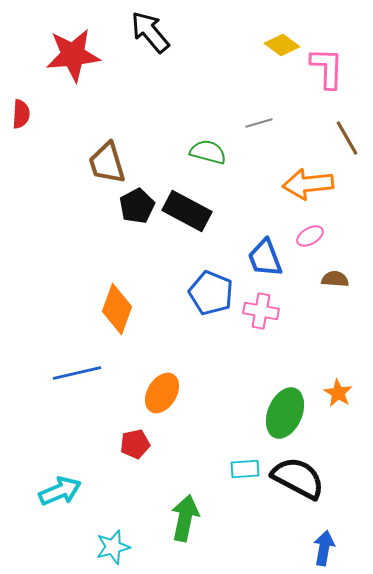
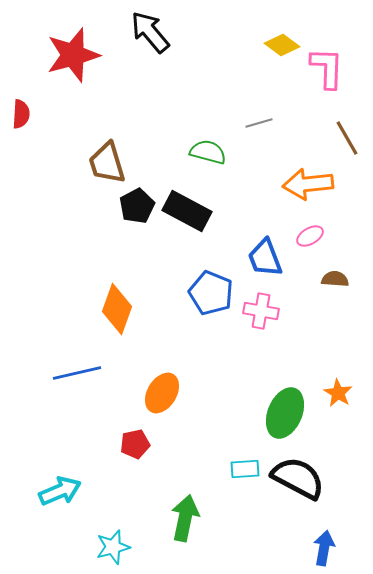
red star: rotated 10 degrees counterclockwise
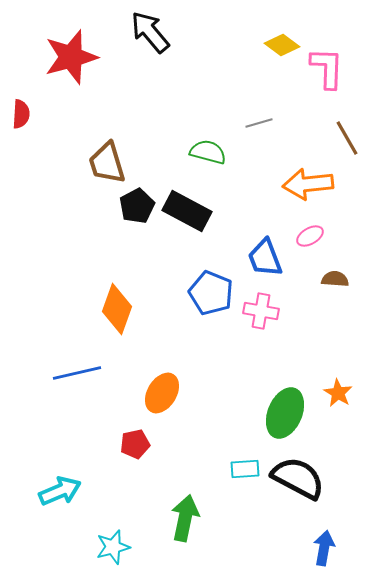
red star: moved 2 px left, 2 px down
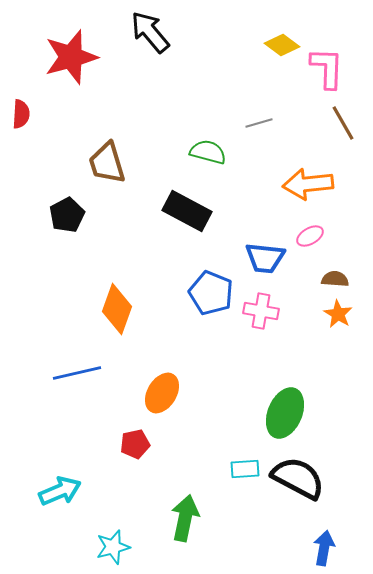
brown line: moved 4 px left, 15 px up
black pentagon: moved 70 px left, 9 px down
blue trapezoid: rotated 63 degrees counterclockwise
orange star: moved 79 px up
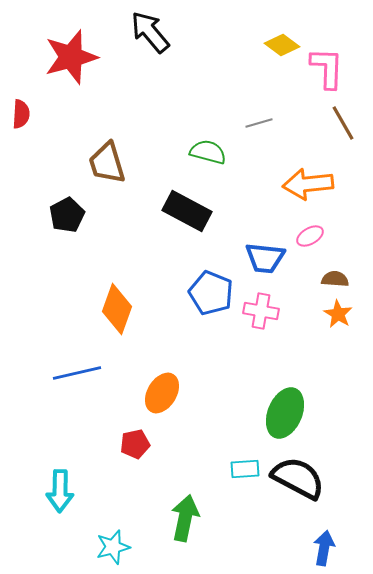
cyan arrow: rotated 114 degrees clockwise
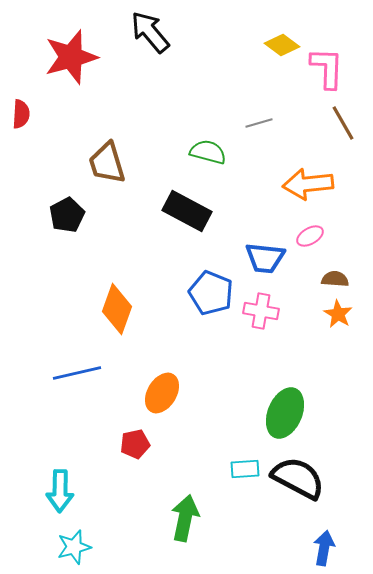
cyan star: moved 39 px left
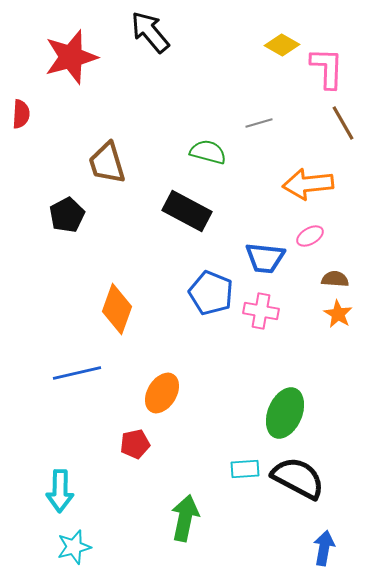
yellow diamond: rotated 8 degrees counterclockwise
